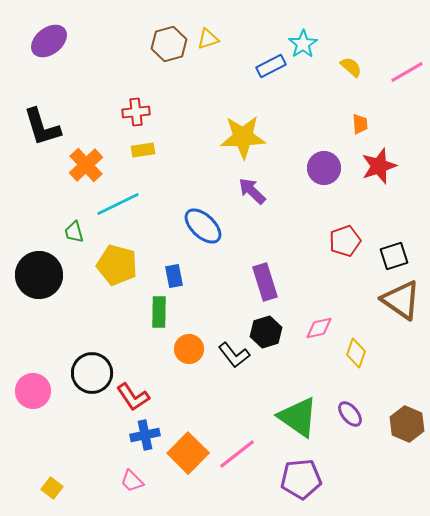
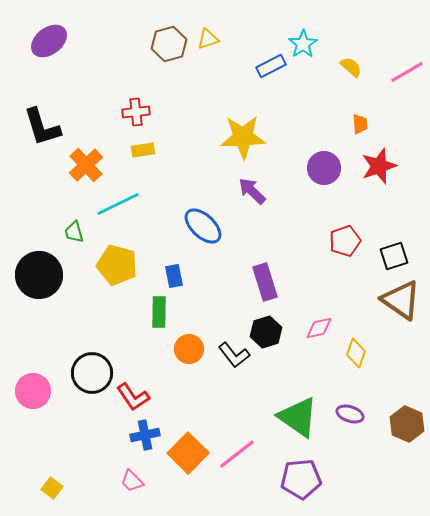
purple ellipse at (350, 414): rotated 32 degrees counterclockwise
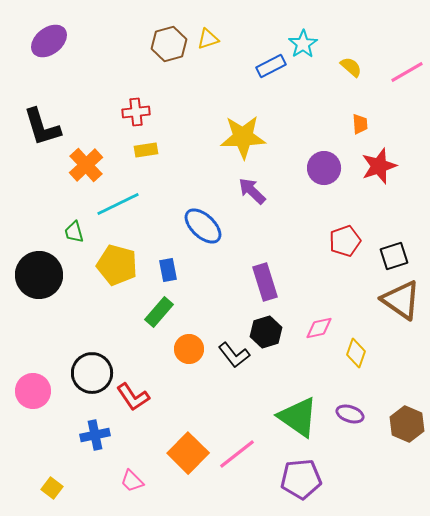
yellow rectangle at (143, 150): moved 3 px right
blue rectangle at (174, 276): moved 6 px left, 6 px up
green rectangle at (159, 312): rotated 40 degrees clockwise
blue cross at (145, 435): moved 50 px left
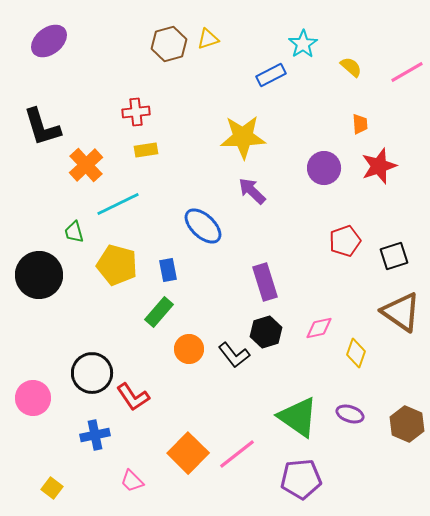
blue rectangle at (271, 66): moved 9 px down
brown triangle at (401, 300): moved 12 px down
pink circle at (33, 391): moved 7 px down
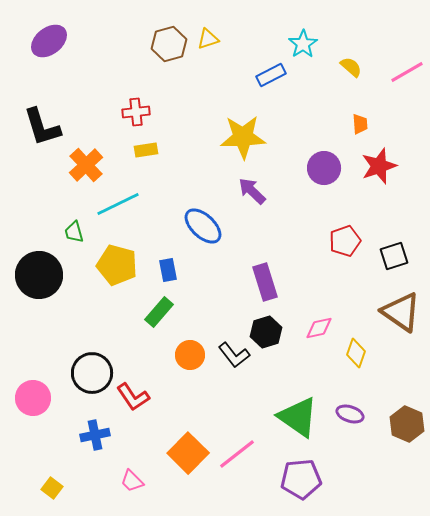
orange circle at (189, 349): moved 1 px right, 6 px down
